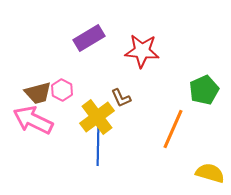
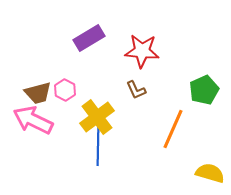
pink hexagon: moved 3 px right
brown L-shape: moved 15 px right, 8 px up
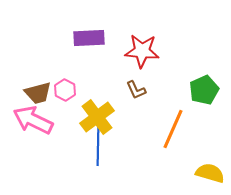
purple rectangle: rotated 28 degrees clockwise
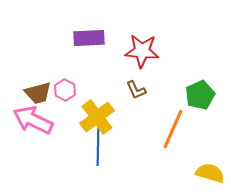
green pentagon: moved 4 px left, 5 px down
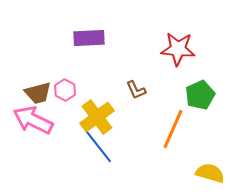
red star: moved 36 px right, 2 px up
blue line: rotated 39 degrees counterclockwise
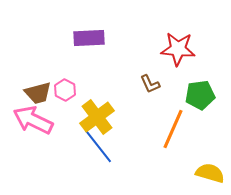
brown L-shape: moved 14 px right, 6 px up
green pentagon: rotated 16 degrees clockwise
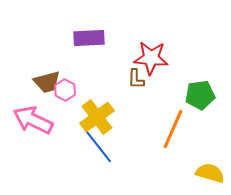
red star: moved 27 px left, 9 px down
brown L-shape: moved 14 px left, 5 px up; rotated 25 degrees clockwise
brown trapezoid: moved 9 px right, 11 px up
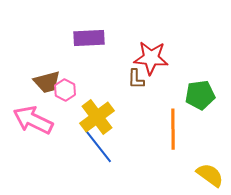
orange line: rotated 24 degrees counterclockwise
yellow semicircle: moved 2 px down; rotated 20 degrees clockwise
